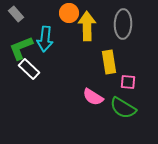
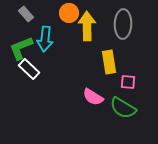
gray rectangle: moved 10 px right
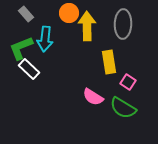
pink square: rotated 28 degrees clockwise
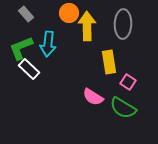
cyan arrow: moved 3 px right, 5 px down
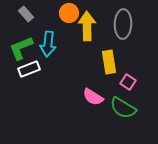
white rectangle: rotated 65 degrees counterclockwise
